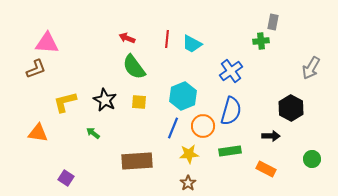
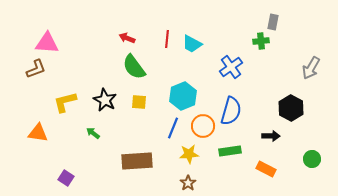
blue cross: moved 4 px up
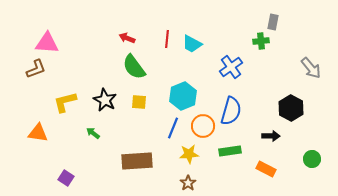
gray arrow: rotated 70 degrees counterclockwise
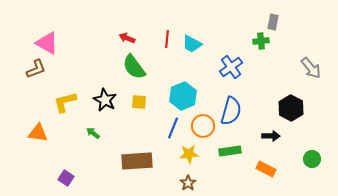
pink triangle: rotated 25 degrees clockwise
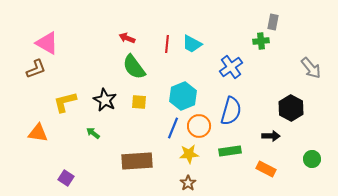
red line: moved 5 px down
orange circle: moved 4 px left
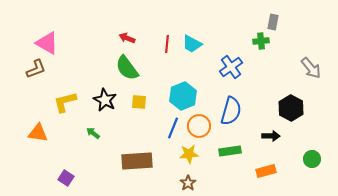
green semicircle: moved 7 px left, 1 px down
orange rectangle: moved 2 px down; rotated 42 degrees counterclockwise
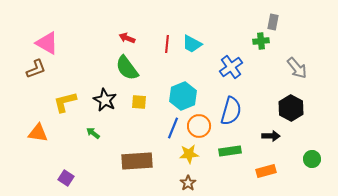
gray arrow: moved 14 px left
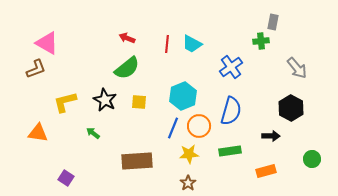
green semicircle: rotated 92 degrees counterclockwise
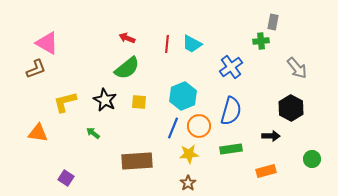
green rectangle: moved 1 px right, 2 px up
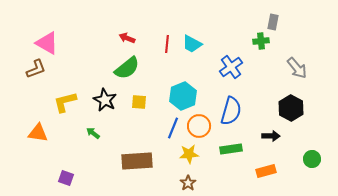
purple square: rotated 14 degrees counterclockwise
